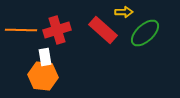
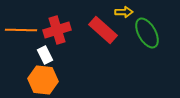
green ellipse: moved 2 px right; rotated 76 degrees counterclockwise
white rectangle: moved 2 px up; rotated 18 degrees counterclockwise
orange hexagon: moved 4 px down
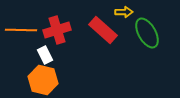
orange hexagon: rotated 8 degrees clockwise
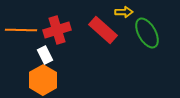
orange hexagon: rotated 16 degrees clockwise
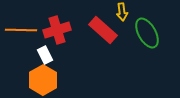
yellow arrow: moved 2 px left; rotated 84 degrees clockwise
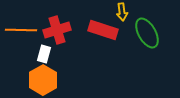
red rectangle: rotated 24 degrees counterclockwise
white rectangle: moved 1 px left, 1 px up; rotated 42 degrees clockwise
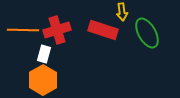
orange line: moved 2 px right
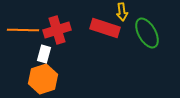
red rectangle: moved 2 px right, 2 px up
orange hexagon: moved 1 px up; rotated 12 degrees clockwise
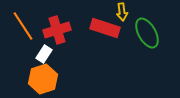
orange line: moved 4 px up; rotated 56 degrees clockwise
white rectangle: rotated 18 degrees clockwise
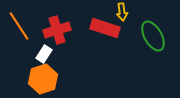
orange line: moved 4 px left
green ellipse: moved 6 px right, 3 px down
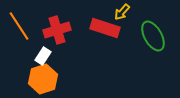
yellow arrow: rotated 48 degrees clockwise
white rectangle: moved 1 px left, 2 px down
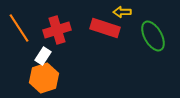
yellow arrow: rotated 48 degrees clockwise
orange line: moved 2 px down
orange hexagon: moved 1 px right, 1 px up
